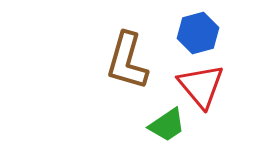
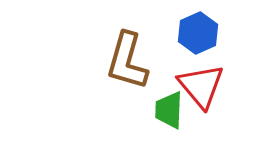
blue hexagon: rotated 9 degrees counterclockwise
green trapezoid: moved 2 px right, 15 px up; rotated 126 degrees clockwise
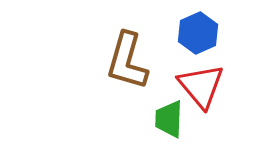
green trapezoid: moved 9 px down
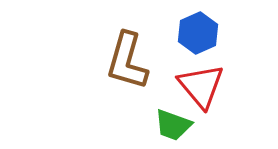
green trapezoid: moved 4 px right, 6 px down; rotated 72 degrees counterclockwise
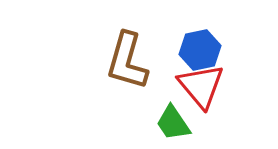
blue hexagon: moved 2 px right, 17 px down; rotated 12 degrees clockwise
green trapezoid: moved 2 px up; rotated 36 degrees clockwise
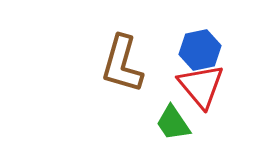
brown L-shape: moved 5 px left, 3 px down
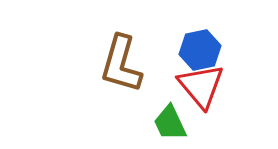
brown L-shape: moved 1 px left
green trapezoid: moved 3 px left; rotated 9 degrees clockwise
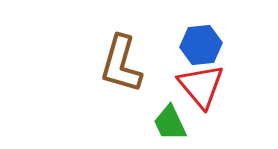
blue hexagon: moved 1 px right, 5 px up; rotated 6 degrees clockwise
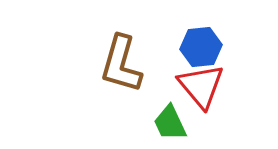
blue hexagon: moved 2 px down
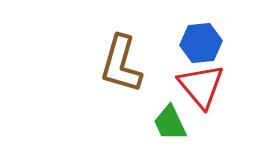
blue hexagon: moved 4 px up
